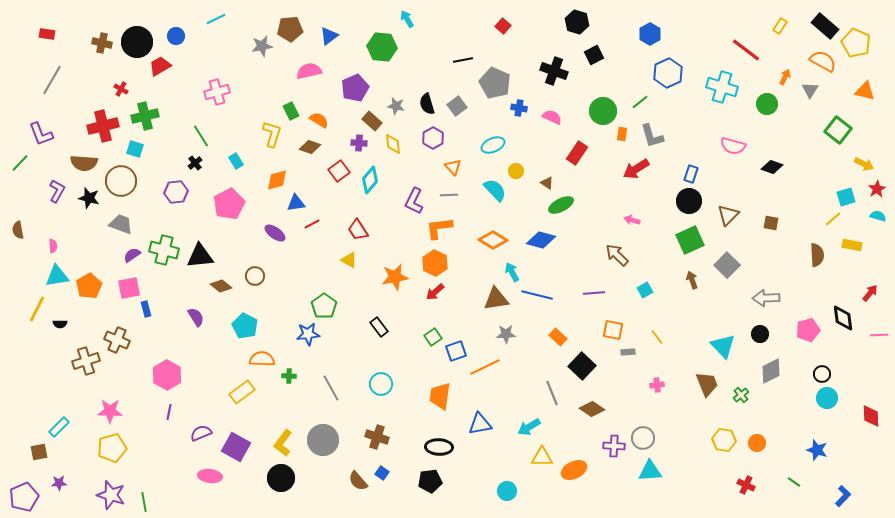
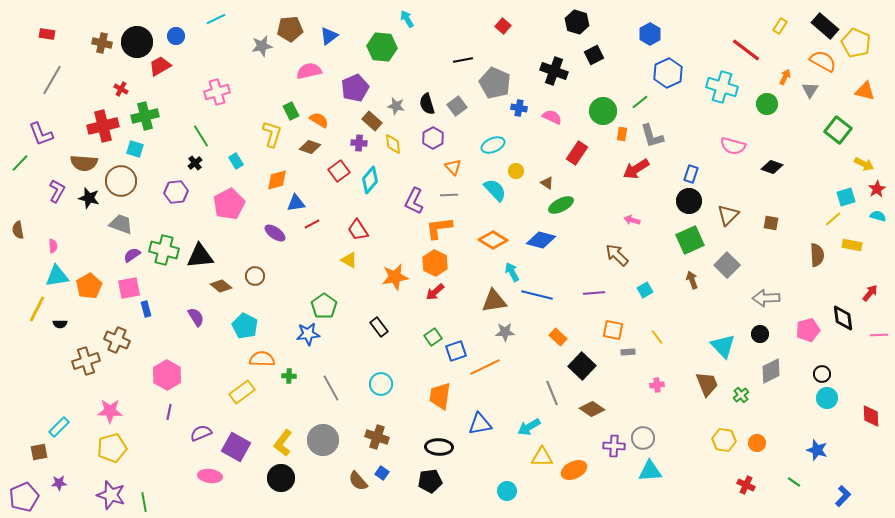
brown triangle at (496, 299): moved 2 px left, 2 px down
gray star at (506, 334): moved 1 px left, 2 px up
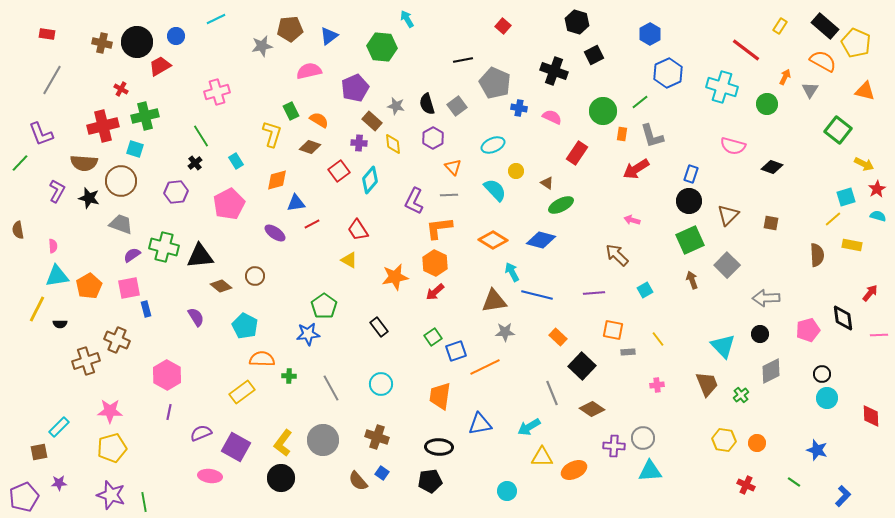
green cross at (164, 250): moved 3 px up
yellow line at (657, 337): moved 1 px right, 2 px down
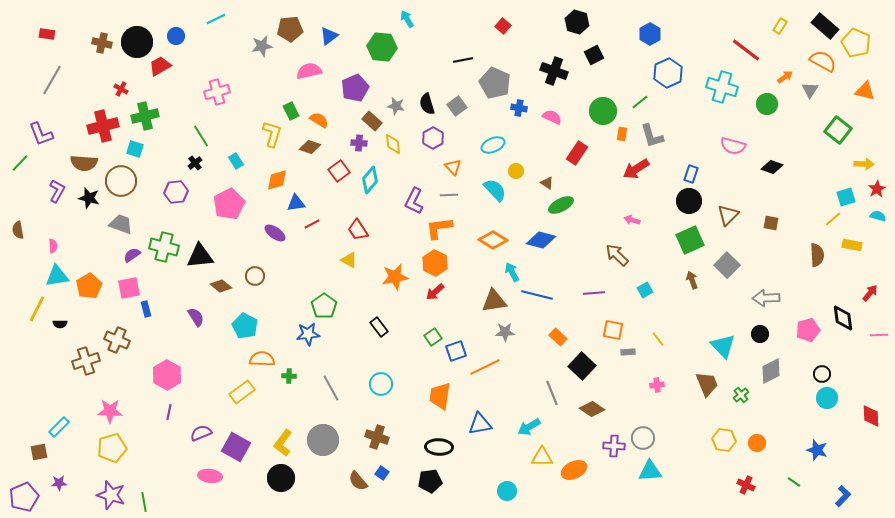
orange arrow at (785, 77): rotated 28 degrees clockwise
yellow arrow at (864, 164): rotated 24 degrees counterclockwise
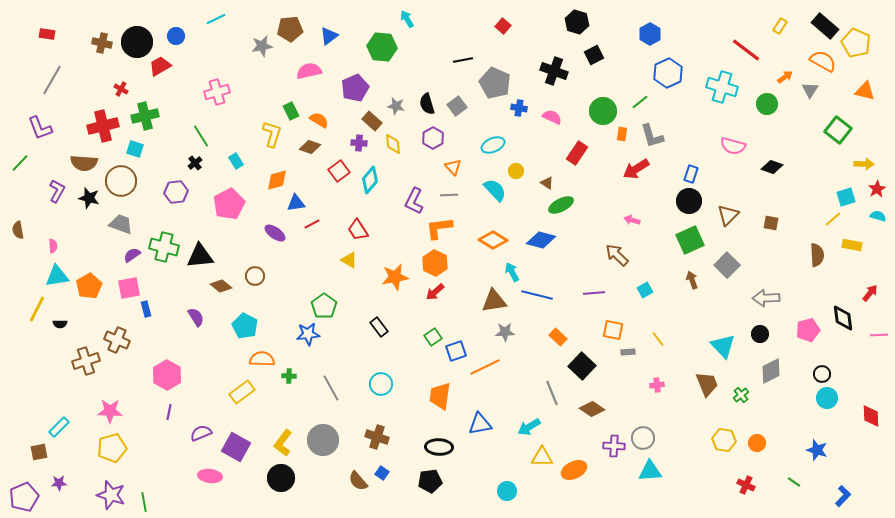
purple L-shape at (41, 134): moved 1 px left, 6 px up
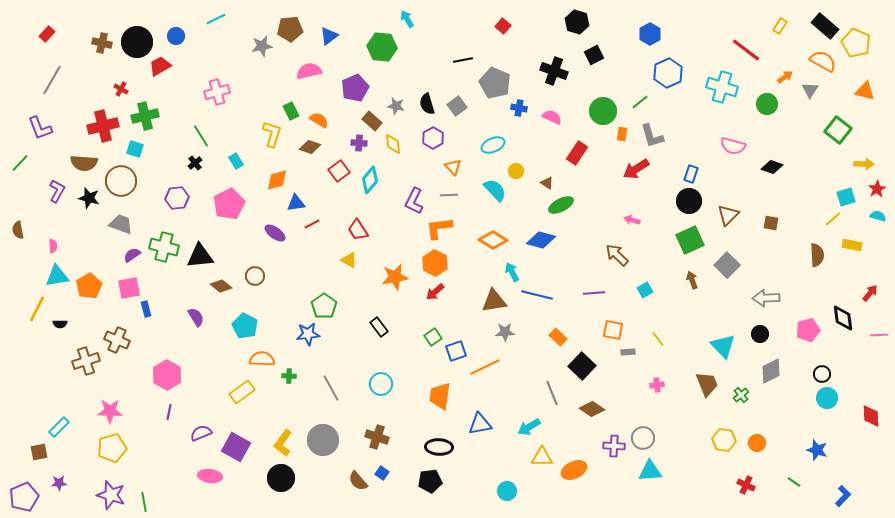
red rectangle at (47, 34): rotated 56 degrees counterclockwise
purple hexagon at (176, 192): moved 1 px right, 6 px down
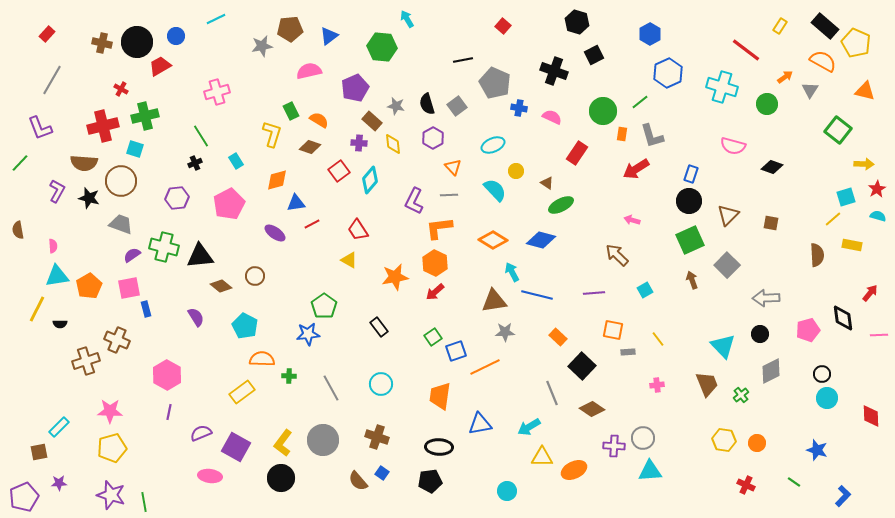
black cross at (195, 163): rotated 16 degrees clockwise
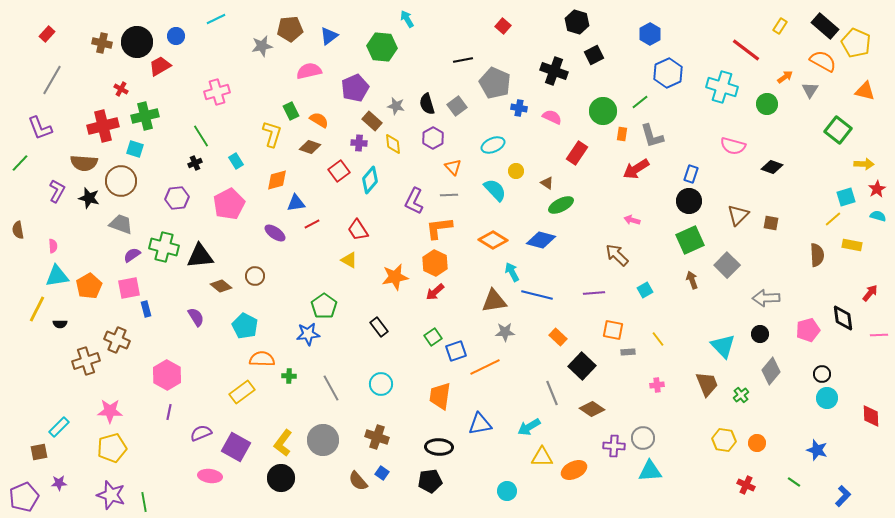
brown triangle at (728, 215): moved 10 px right
gray diamond at (771, 371): rotated 24 degrees counterclockwise
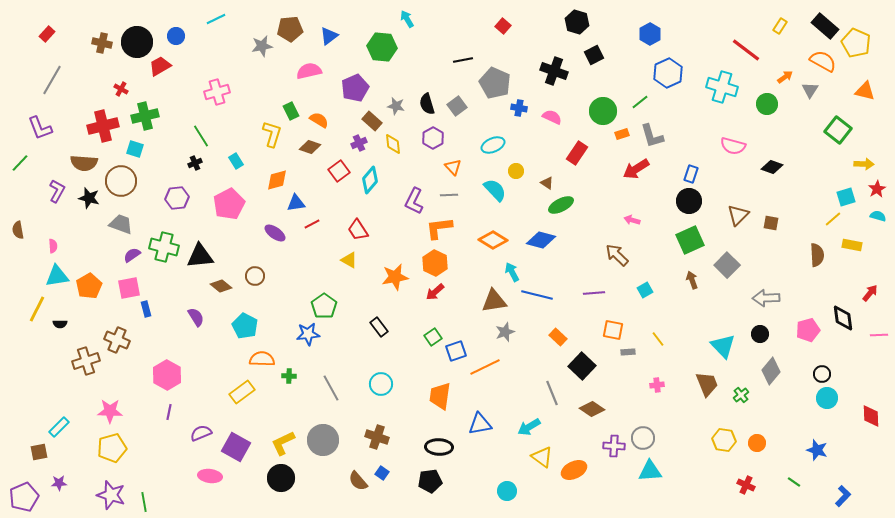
orange rectangle at (622, 134): rotated 64 degrees clockwise
purple cross at (359, 143): rotated 28 degrees counterclockwise
gray star at (505, 332): rotated 18 degrees counterclockwise
yellow L-shape at (283, 443): rotated 28 degrees clockwise
yellow triangle at (542, 457): rotated 35 degrees clockwise
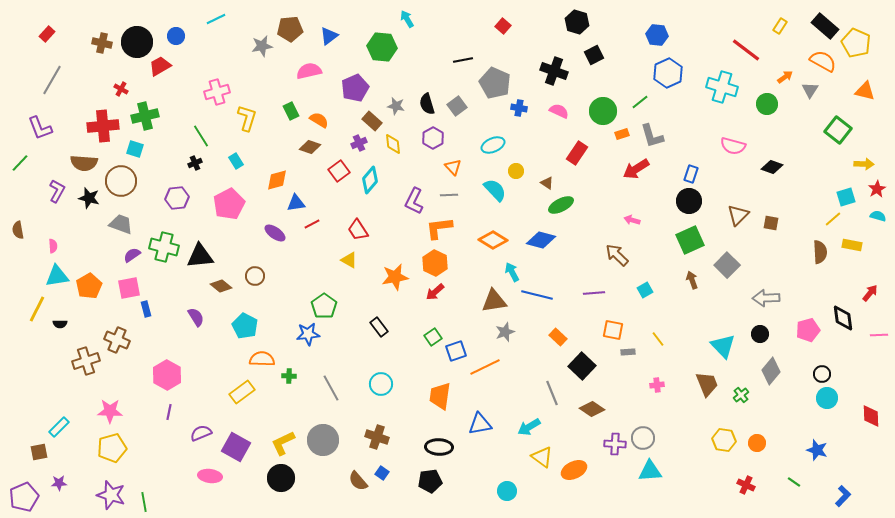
blue hexagon at (650, 34): moved 7 px right, 1 px down; rotated 25 degrees counterclockwise
pink semicircle at (552, 117): moved 7 px right, 6 px up
red cross at (103, 126): rotated 8 degrees clockwise
yellow L-shape at (272, 134): moved 25 px left, 16 px up
brown semicircle at (817, 255): moved 3 px right, 3 px up
purple cross at (614, 446): moved 1 px right, 2 px up
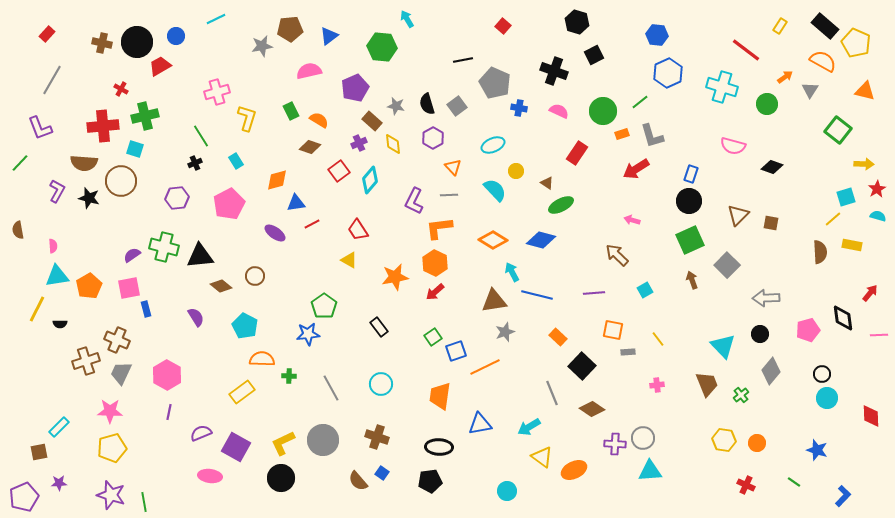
gray trapezoid at (121, 224): moved 149 px down; rotated 85 degrees counterclockwise
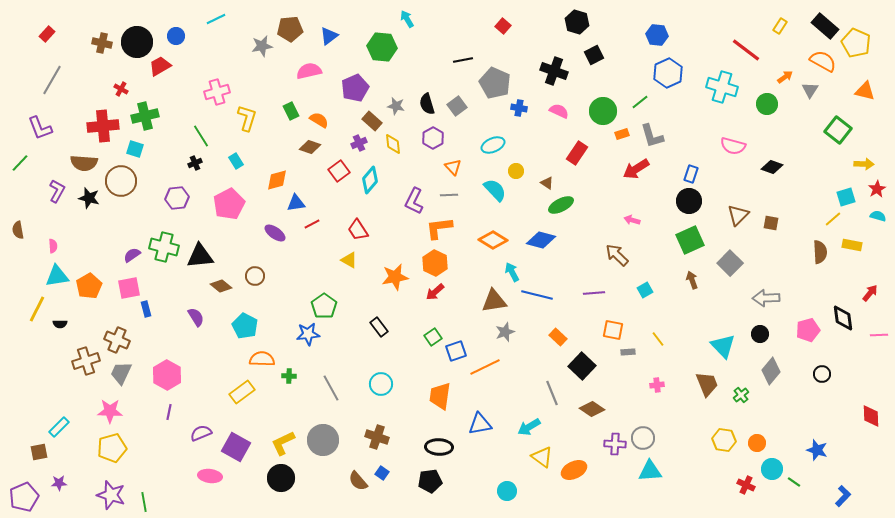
gray square at (727, 265): moved 3 px right, 2 px up
cyan circle at (827, 398): moved 55 px left, 71 px down
